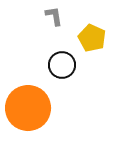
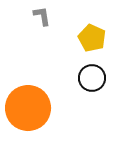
gray L-shape: moved 12 px left
black circle: moved 30 px right, 13 px down
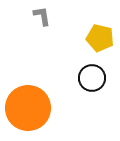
yellow pentagon: moved 8 px right; rotated 12 degrees counterclockwise
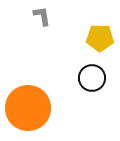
yellow pentagon: rotated 12 degrees counterclockwise
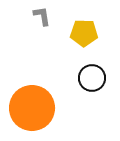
yellow pentagon: moved 16 px left, 5 px up
orange circle: moved 4 px right
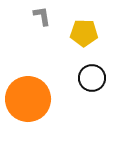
orange circle: moved 4 px left, 9 px up
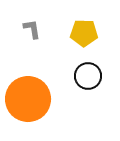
gray L-shape: moved 10 px left, 13 px down
black circle: moved 4 px left, 2 px up
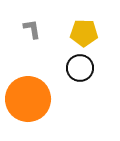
black circle: moved 8 px left, 8 px up
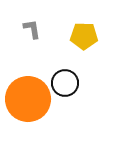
yellow pentagon: moved 3 px down
black circle: moved 15 px left, 15 px down
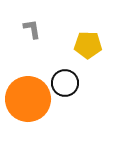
yellow pentagon: moved 4 px right, 9 px down
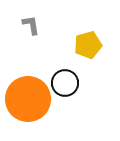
gray L-shape: moved 1 px left, 4 px up
yellow pentagon: rotated 16 degrees counterclockwise
